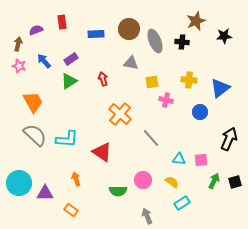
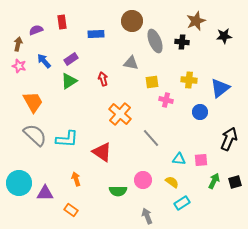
brown circle: moved 3 px right, 8 px up
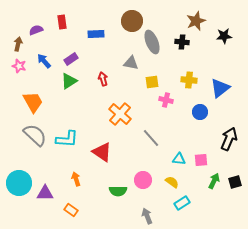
gray ellipse: moved 3 px left, 1 px down
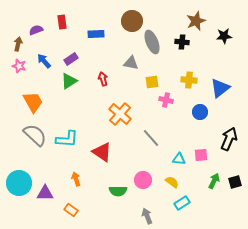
pink square: moved 5 px up
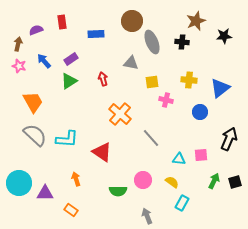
cyan rectangle: rotated 28 degrees counterclockwise
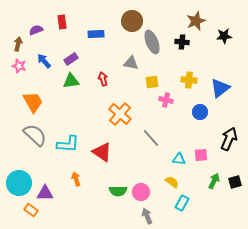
green triangle: moved 2 px right; rotated 24 degrees clockwise
cyan L-shape: moved 1 px right, 5 px down
pink circle: moved 2 px left, 12 px down
orange rectangle: moved 40 px left
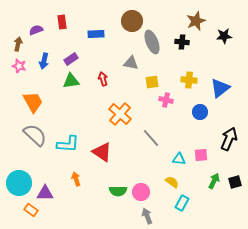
blue arrow: rotated 126 degrees counterclockwise
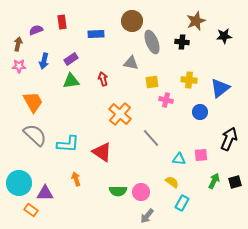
pink star: rotated 16 degrees counterclockwise
gray arrow: rotated 119 degrees counterclockwise
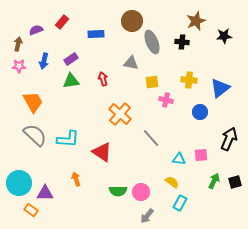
red rectangle: rotated 48 degrees clockwise
cyan L-shape: moved 5 px up
cyan rectangle: moved 2 px left
